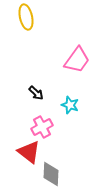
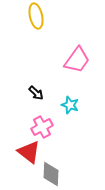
yellow ellipse: moved 10 px right, 1 px up
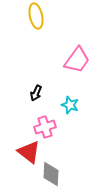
black arrow: rotated 70 degrees clockwise
pink cross: moved 3 px right; rotated 10 degrees clockwise
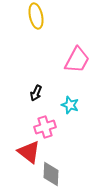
pink trapezoid: rotated 8 degrees counterclockwise
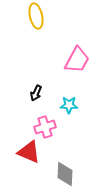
cyan star: moved 1 px left; rotated 18 degrees counterclockwise
red triangle: rotated 15 degrees counterclockwise
gray diamond: moved 14 px right
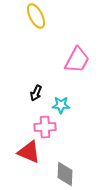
yellow ellipse: rotated 15 degrees counterclockwise
cyan star: moved 8 px left
pink cross: rotated 15 degrees clockwise
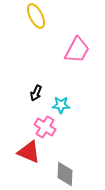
pink trapezoid: moved 10 px up
pink cross: rotated 35 degrees clockwise
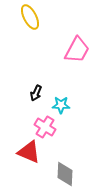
yellow ellipse: moved 6 px left, 1 px down
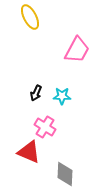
cyan star: moved 1 px right, 9 px up
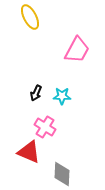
gray diamond: moved 3 px left
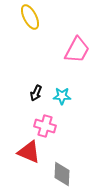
pink cross: moved 1 px up; rotated 15 degrees counterclockwise
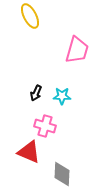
yellow ellipse: moved 1 px up
pink trapezoid: rotated 12 degrees counterclockwise
